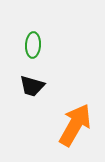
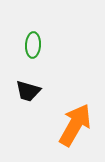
black trapezoid: moved 4 px left, 5 px down
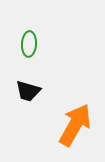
green ellipse: moved 4 px left, 1 px up
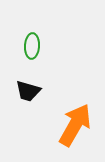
green ellipse: moved 3 px right, 2 px down
